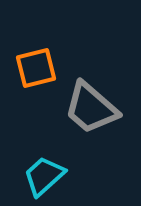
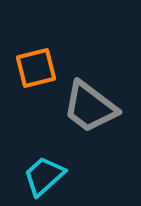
gray trapezoid: moved 1 px left, 1 px up; rotated 4 degrees counterclockwise
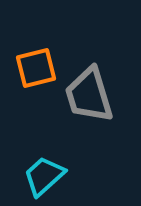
gray trapezoid: moved 1 px left, 12 px up; rotated 36 degrees clockwise
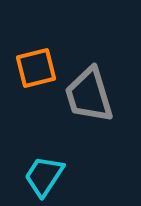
cyan trapezoid: rotated 15 degrees counterclockwise
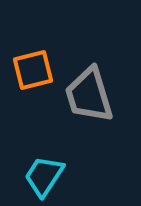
orange square: moved 3 px left, 2 px down
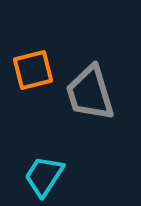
gray trapezoid: moved 1 px right, 2 px up
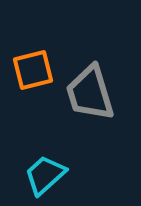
cyan trapezoid: moved 1 px right, 1 px up; rotated 15 degrees clockwise
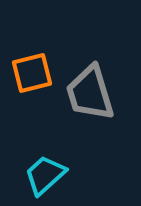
orange square: moved 1 px left, 3 px down
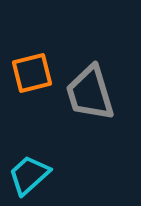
cyan trapezoid: moved 16 px left
